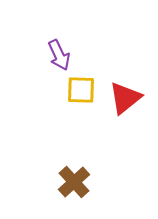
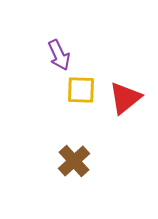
brown cross: moved 21 px up
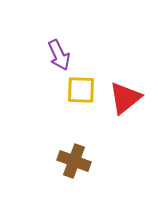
brown cross: rotated 28 degrees counterclockwise
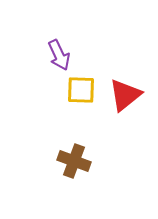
red triangle: moved 3 px up
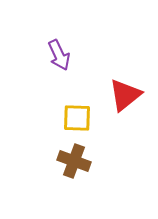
yellow square: moved 4 px left, 28 px down
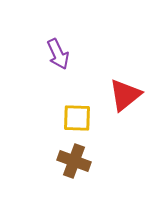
purple arrow: moved 1 px left, 1 px up
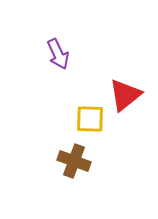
yellow square: moved 13 px right, 1 px down
